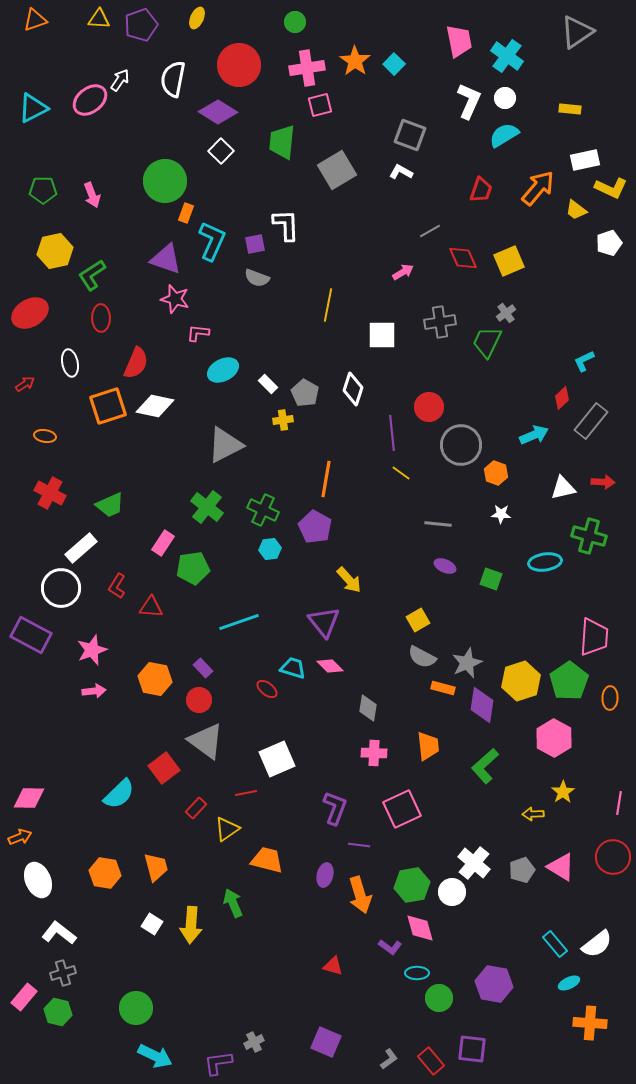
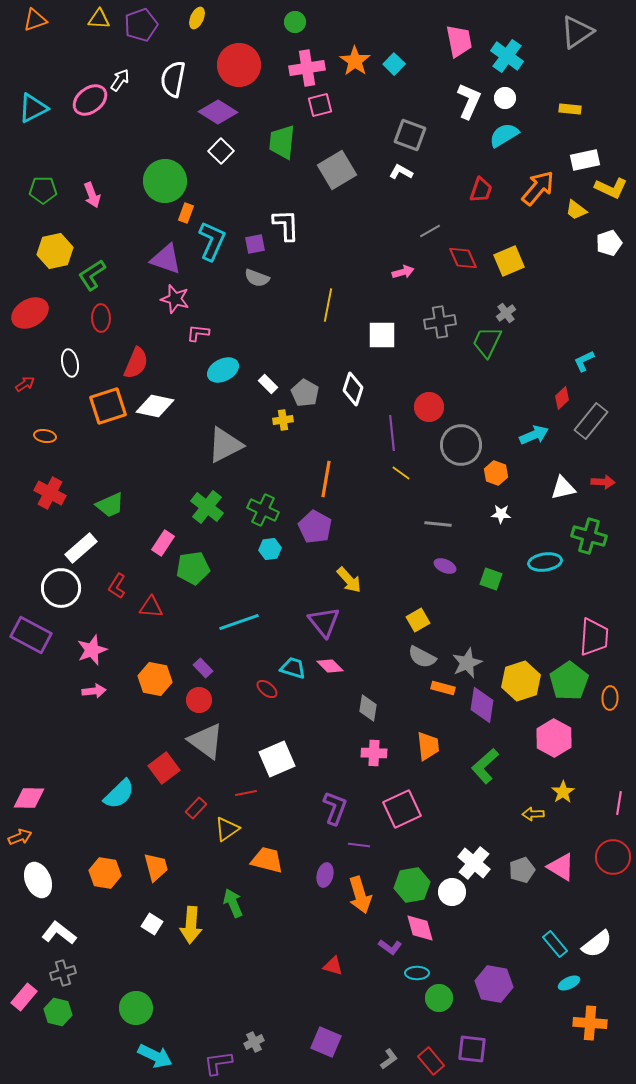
pink arrow at (403, 272): rotated 15 degrees clockwise
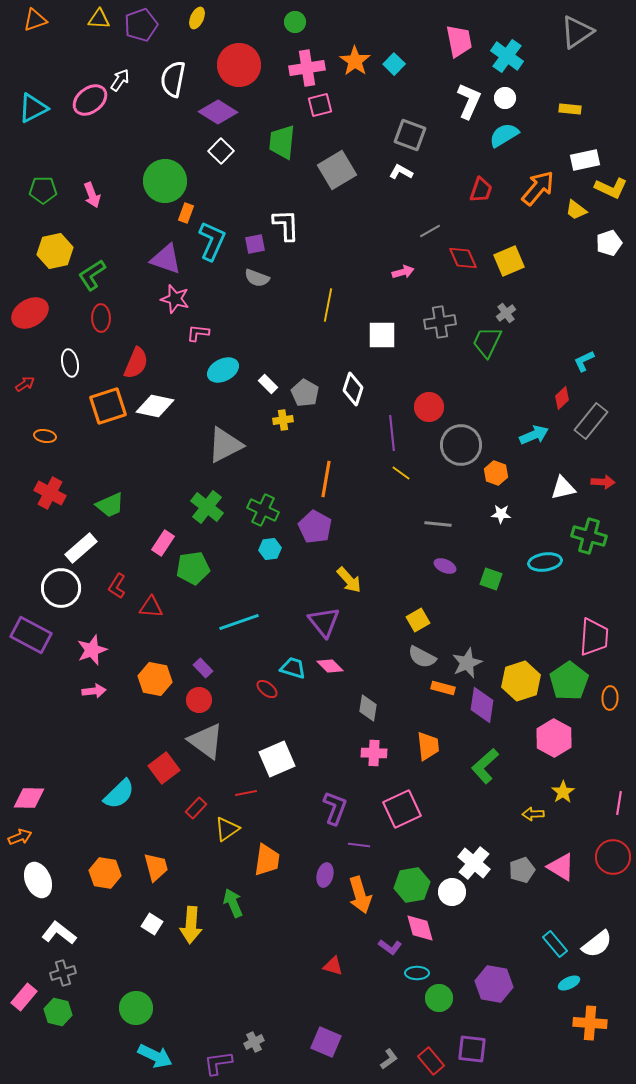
orange trapezoid at (267, 860): rotated 84 degrees clockwise
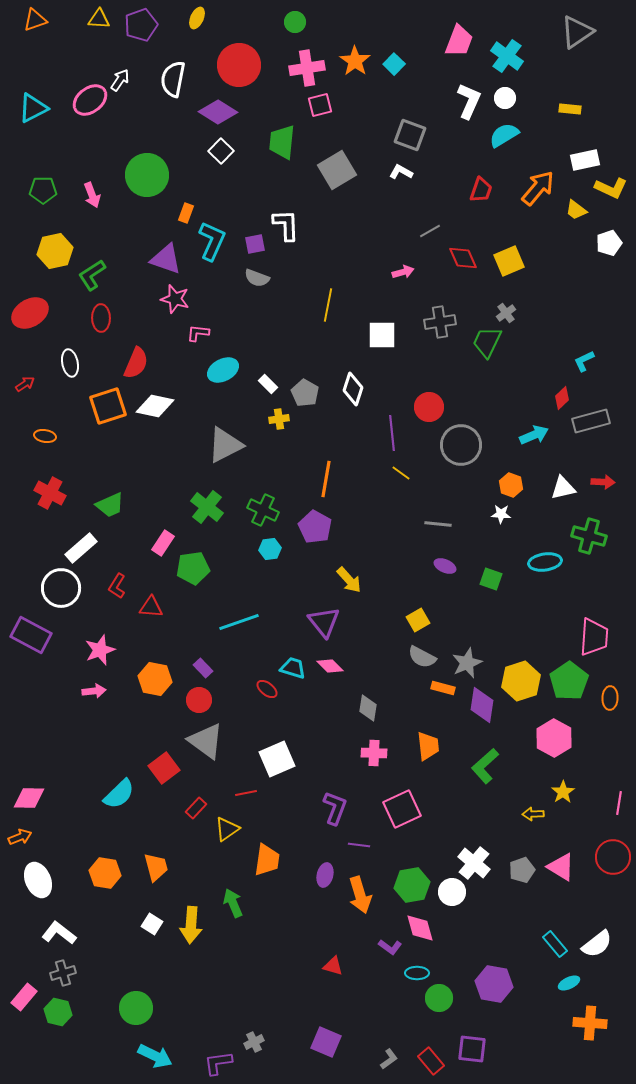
pink trapezoid at (459, 41): rotated 32 degrees clockwise
green circle at (165, 181): moved 18 px left, 6 px up
yellow cross at (283, 420): moved 4 px left, 1 px up
gray rectangle at (591, 421): rotated 36 degrees clockwise
orange hexagon at (496, 473): moved 15 px right, 12 px down
pink star at (92, 650): moved 8 px right
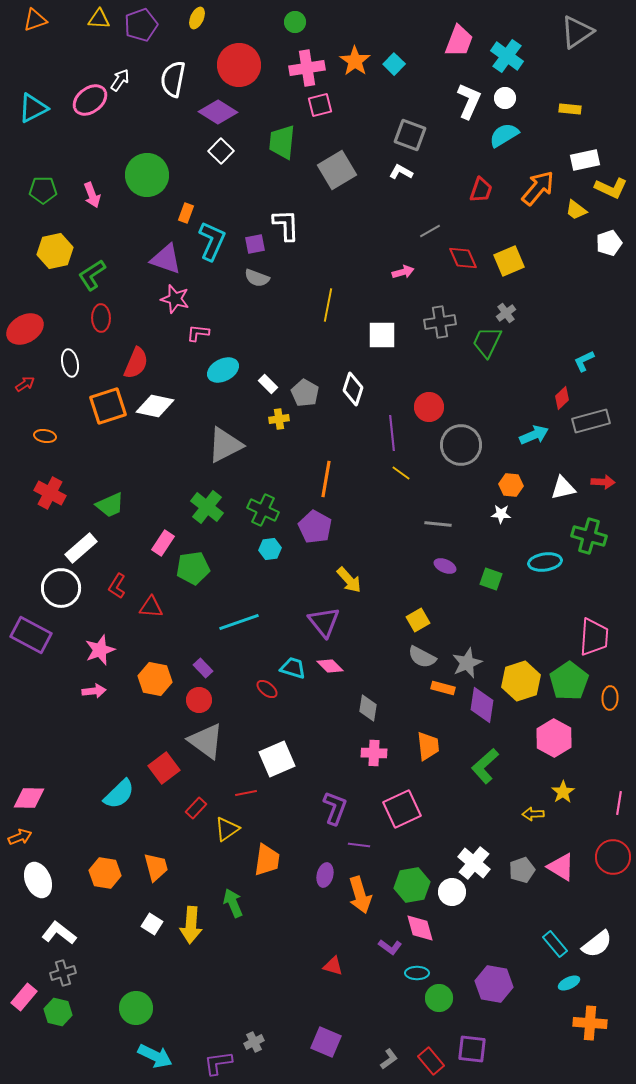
red ellipse at (30, 313): moved 5 px left, 16 px down
orange hexagon at (511, 485): rotated 15 degrees counterclockwise
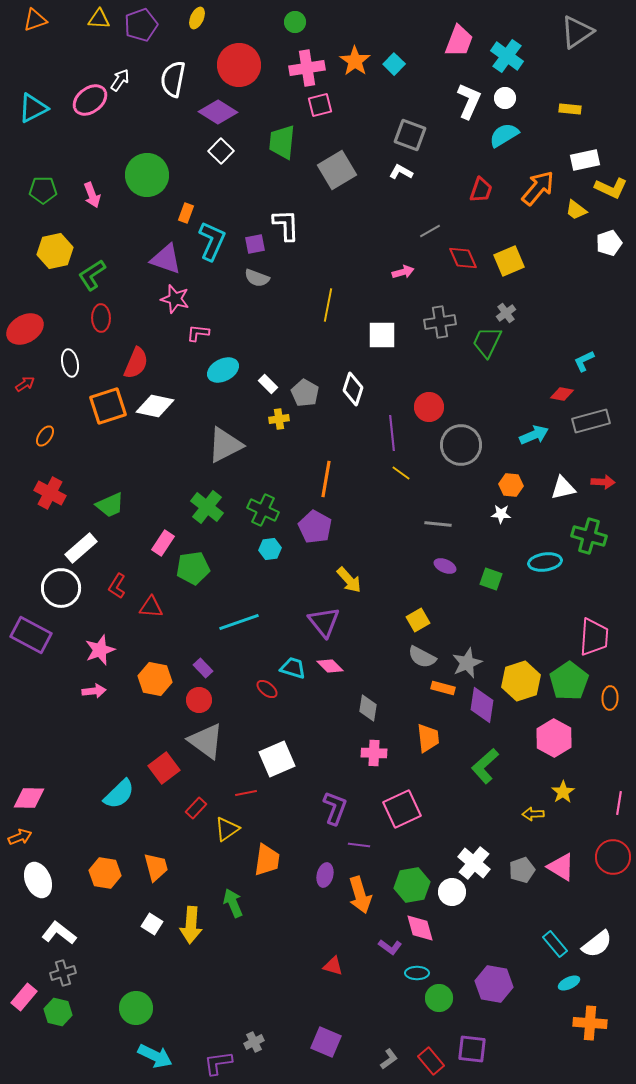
red diamond at (562, 398): moved 4 px up; rotated 55 degrees clockwise
orange ellipse at (45, 436): rotated 65 degrees counterclockwise
orange trapezoid at (428, 746): moved 8 px up
